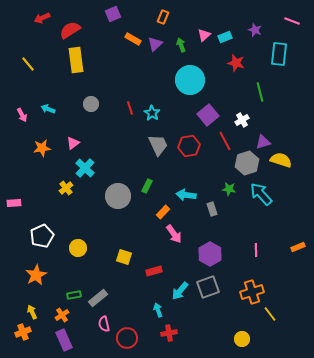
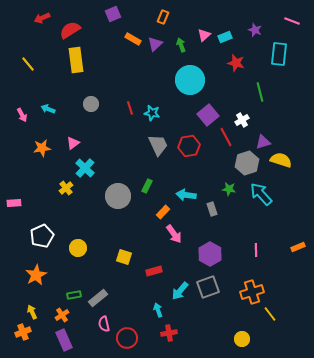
cyan star at (152, 113): rotated 21 degrees counterclockwise
red line at (225, 141): moved 1 px right, 4 px up
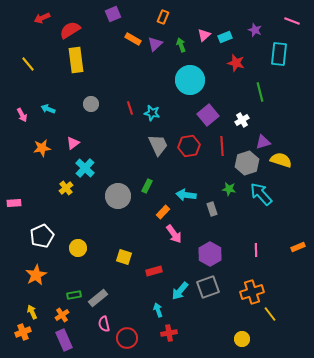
red line at (226, 137): moved 4 px left, 9 px down; rotated 24 degrees clockwise
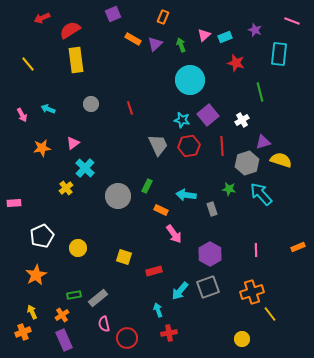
cyan star at (152, 113): moved 30 px right, 7 px down
orange rectangle at (163, 212): moved 2 px left, 2 px up; rotated 72 degrees clockwise
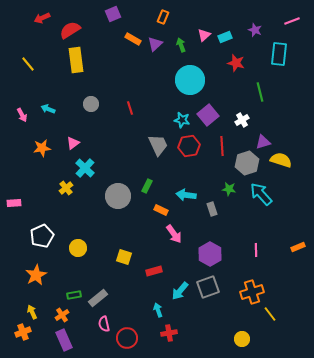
pink line at (292, 21): rotated 42 degrees counterclockwise
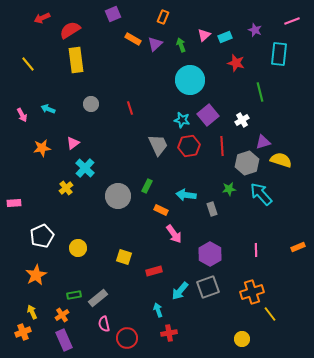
green star at (229, 189): rotated 16 degrees counterclockwise
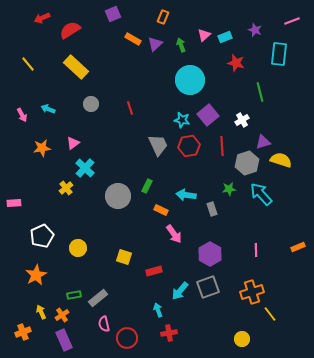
yellow rectangle at (76, 60): moved 7 px down; rotated 40 degrees counterclockwise
yellow arrow at (32, 312): moved 9 px right
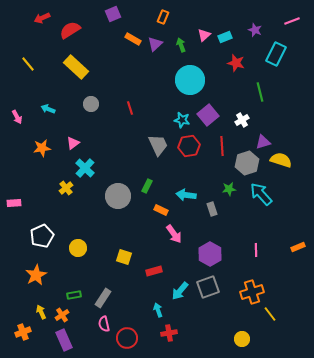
cyan rectangle at (279, 54): moved 3 px left; rotated 20 degrees clockwise
pink arrow at (22, 115): moved 5 px left, 2 px down
gray rectangle at (98, 298): moved 5 px right; rotated 18 degrees counterclockwise
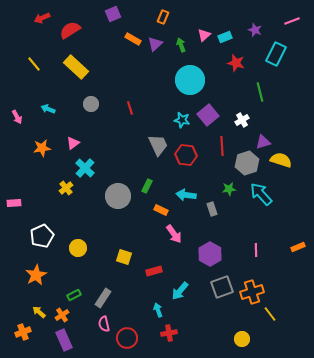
yellow line at (28, 64): moved 6 px right
red hexagon at (189, 146): moved 3 px left, 9 px down; rotated 15 degrees clockwise
gray square at (208, 287): moved 14 px right
green rectangle at (74, 295): rotated 16 degrees counterclockwise
yellow arrow at (41, 312): moved 2 px left; rotated 24 degrees counterclockwise
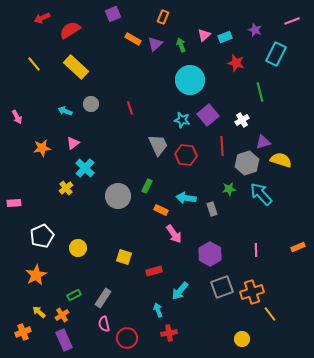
cyan arrow at (48, 109): moved 17 px right, 2 px down
cyan arrow at (186, 195): moved 3 px down
